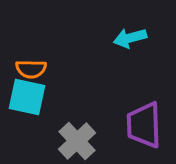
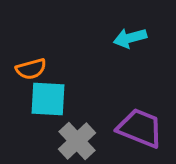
orange semicircle: rotated 16 degrees counterclockwise
cyan square: moved 21 px right, 2 px down; rotated 9 degrees counterclockwise
purple trapezoid: moved 4 px left, 3 px down; rotated 114 degrees clockwise
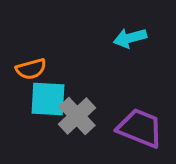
gray cross: moved 25 px up
